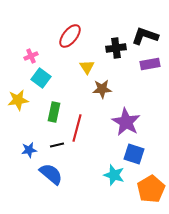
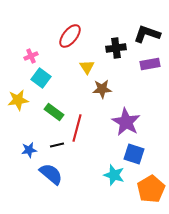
black L-shape: moved 2 px right, 2 px up
green rectangle: rotated 66 degrees counterclockwise
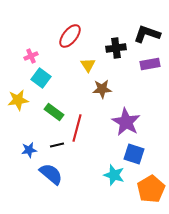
yellow triangle: moved 1 px right, 2 px up
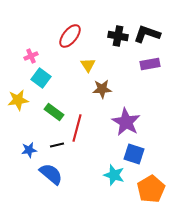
black cross: moved 2 px right, 12 px up; rotated 18 degrees clockwise
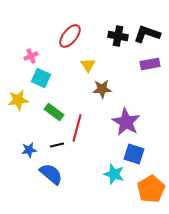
cyan square: rotated 12 degrees counterclockwise
cyan star: moved 1 px up
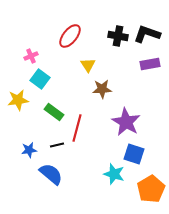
cyan square: moved 1 px left, 1 px down; rotated 12 degrees clockwise
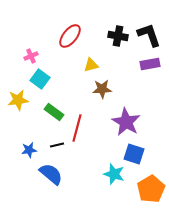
black L-shape: moved 2 px right, 1 px down; rotated 52 degrees clockwise
yellow triangle: moved 3 px right; rotated 49 degrees clockwise
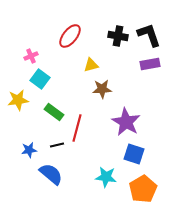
cyan star: moved 8 px left, 3 px down; rotated 10 degrees counterclockwise
orange pentagon: moved 8 px left
